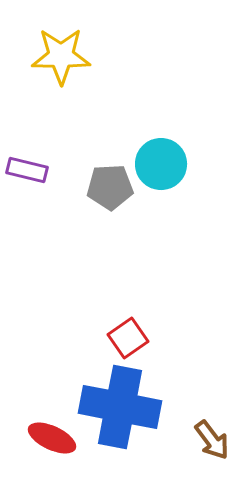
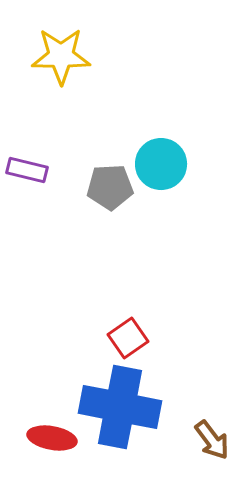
red ellipse: rotated 15 degrees counterclockwise
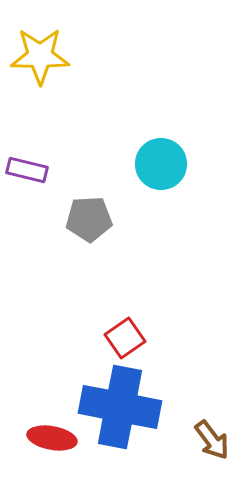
yellow star: moved 21 px left
gray pentagon: moved 21 px left, 32 px down
red square: moved 3 px left
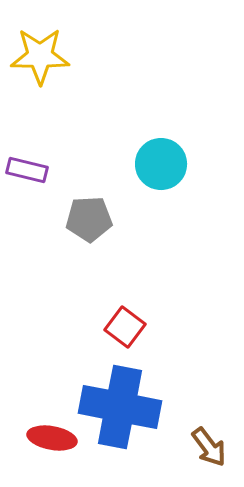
red square: moved 11 px up; rotated 18 degrees counterclockwise
brown arrow: moved 3 px left, 7 px down
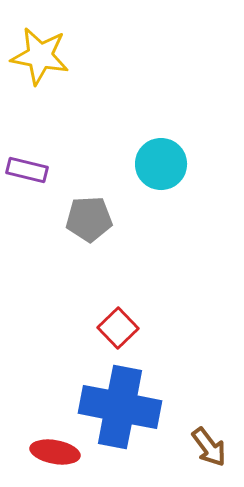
yellow star: rotated 10 degrees clockwise
red square: moved 7 px left, 1 px down; rotated 9 degrees clockwise
red ellipse: moved 3 px right, 14 px down
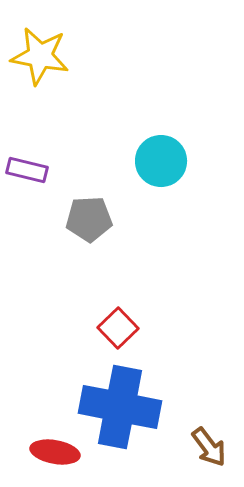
cyan circle: moved 3 px up
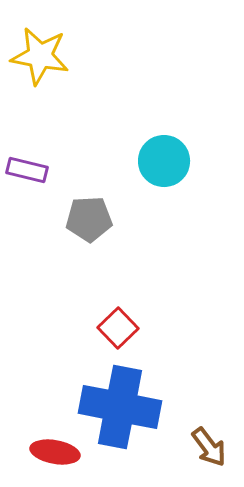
cyan circle: moved 3 px right
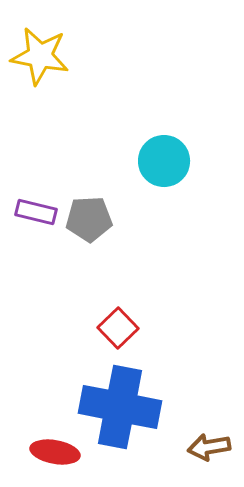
purple rectangle: moved 9 px right, 42 px down
brown arrow: rotated 117 degrees clockwise
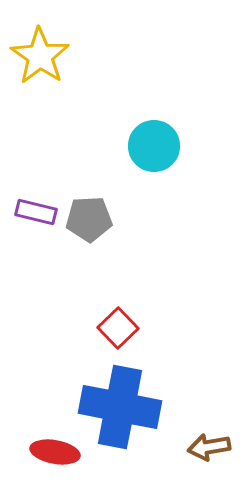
yellow star: rotated 24 degrees clockwise
cyan circle: moved 10 px left, 15 px up
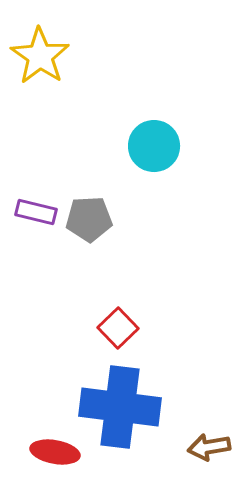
blue cross: rotated 4 degrees counterclockwise
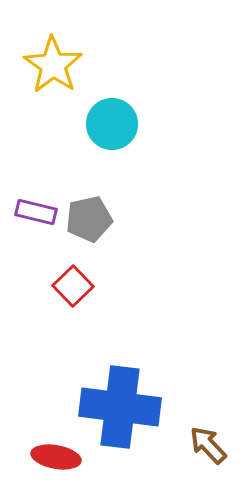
yellow star: moved 13 px right, 9 px down
cyan circle: moved 42 px left, 22 px up
gray pentagon: rotated 9 degrees counterclockwise
red square: moved 45 px left, 42 px up
brown arrow: moved 1 px left, 2 px up; rotated 57 degrees clockwise
red ellipse: moved 1 px right, 5 px down
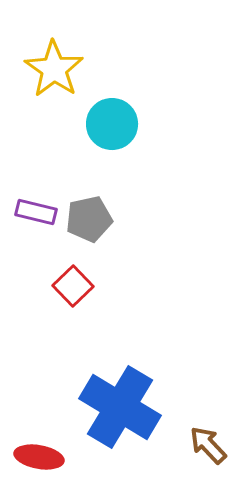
yellow star: moved 1 px right, 4 px down
blue cross: rotated 24 degrees clockwise
red ellipse: moved 17 px left
